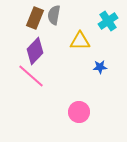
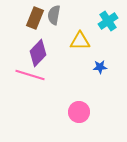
purple diamond: moved 3 px right, 2 px down
pink line: moved 1 px left, 1 px up; rotated 24 degrees counterclockwise
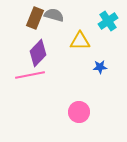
gray semicircle: rotated 96 degrees clockwise
pink line: rotated 28 degrees counterclockwise
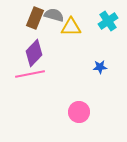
yellow triangle: moved 9 px left, 14 px up
purple diamond: moved 4 px left
pink line: moved 1 px up
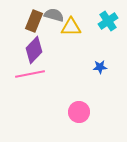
brown rectangle: moved 1 px left, 3 px down
purple diamond: moved 3 px up
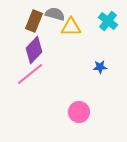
gray semicircle: moved 1 px right, 1 px up
cyan cross: rotated 18 degrees counterclockwise
pink line: rotated 28 degrees counterclockwise
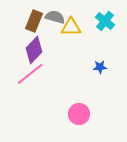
gray semicircle: moved 3 px down
cyan cross: moved 3 px left
pink circle: moved 2 px down
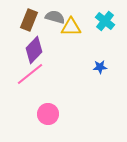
brown rectangle: moved 5 px left, 1 px up
pink circle: moved 31 px left
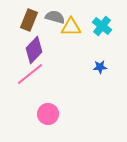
cyan cross: moved 3 px left, 5 px down
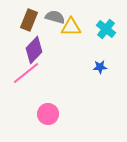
cyan cross: moved 4 px right, 3 px down
pink line: moved 4 px left, 1 px up
